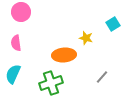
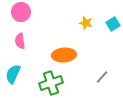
yellow star: moved 15 px up
pink semicircle: moved 4 px right, 2 px up
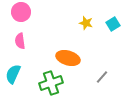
orange ellipse: moved 4 px right, 3 px down; rotated 20 degrees clockwise
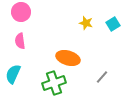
green cross: moved 3 px right
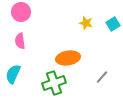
orange ellipse: rotated 25 degrees counterclockwise
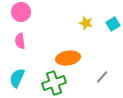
cyan semicircle: moved 4 px right, 4 px down
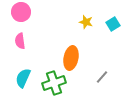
yellow star: moved 1 px up
orange ellipse: moved 3 px right; rotated 70 degrees counterclockwise
cyan semicircle: moved 6 px right
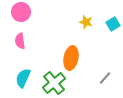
gray line: moved 3 px right, 1 px down
green cross: rotated 20 degrees counterclockwise
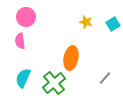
pink circle: moved 5 px right, 5 px down
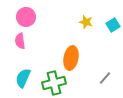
cyan square: moved 1 px down
green cross: rotated 25 degrees clockwise
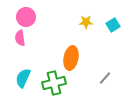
yellow star: rotated 16 degrees counterclockwise
pink semicircle: moved 3 px up
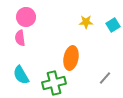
cyan semicircle: moved 2 px left, 3 px up; rotated 54 degrees counterclockwise
